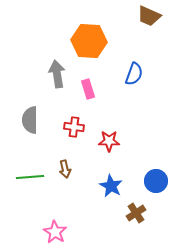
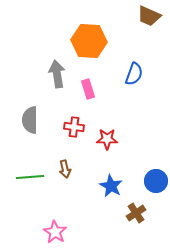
red star: moved 2 px left, 2 px up
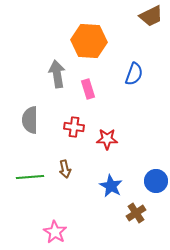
brown trapezoid: moved 2 px right; rotated 50 degrees counterclockwise
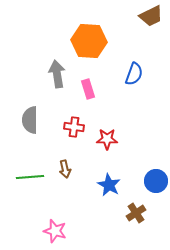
blue star: moved 2 px left, 1 px up
pink star: moved 1 px up; rotated 15 degrees counterclockwise
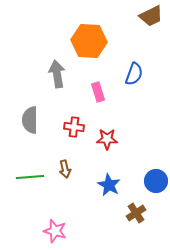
pink rectangle: moved 10 px right, 3 px down
